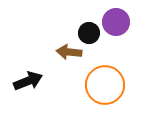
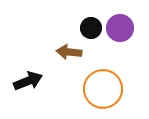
purple circle: moved 4 px right, 6 px down
black circle: moved 2 px right, 5 px up
orange circle: moved 2 px left, 4 px down
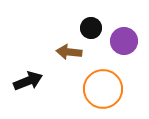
purple circle: moved 4 px right, 13 px down
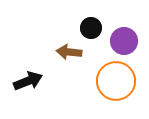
orange circle: moved 13 px right, 8 px up
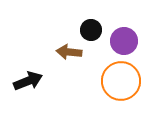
black circle: moved 2 px down
orange circle: moved 5 px right
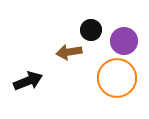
brown arrow: rotated 15 degrees counterclockwise
orange circle: moved 4 px left, 3 px up
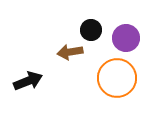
purple circle: moved 2 px right, 3 px up
brown arrow: moved 1 px right
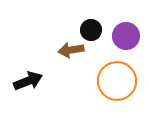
purple circle: moved 2 px up
brown arrow: moved 1 px right, 2 px up
orange circle: moved 3 px down
